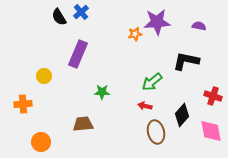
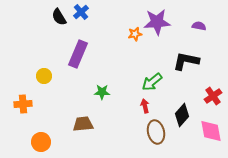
red cross: rotated 36 degrees clockwise
red arrow: rotated 64 degrees clockwise
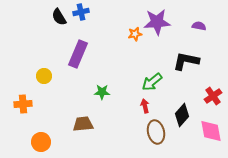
blue cross: rotated 28 degrees clockwise
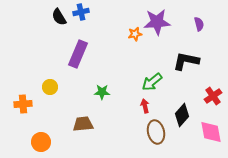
purple semicircle: moved 2 px up; rotated 64 degrees clockwise
yellow circle: moved 6 px right, 11 px down
pink diamond: moved 1 px down
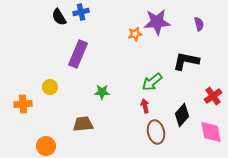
orange circle: moved 5 px right, 4 px down
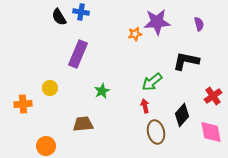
blue cross: rotated 21 degrees clockwise
yellow circle: moved 1 px down
green star: moved 1 px up; rotated 28 degrees counterclockwise
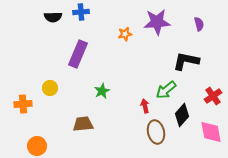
blue cross: rotated 14 degrees counterclockwise
black semicircle: moved 6 px left; rotated 60 degrees counterclockwise
orange star: moved 10 px left
green arrow: moved 14 px right, 8 px down
orange circle: moved 9 px left
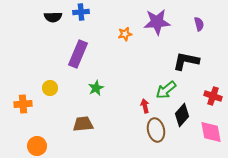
green star: moved 6 px left, 3 px up
red cross: rotated 36 degrees counterclockwise
brown ellipse: moved 2 px up
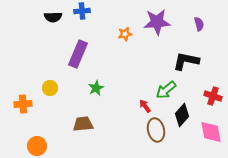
blue cross: moved 1 px right, 1 px up
red arrow: rotated 24 degrees counterclockwise
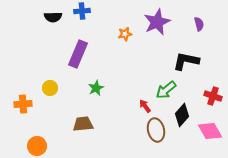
purple star: rotated 20 degrees counterclockwise
pink diamond: moved 1 px left, 1 px up; rotated 20 degrees counterclockwise
